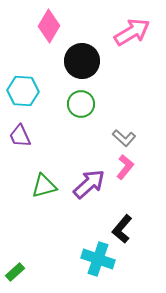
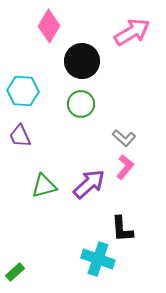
black L-shape: rotated 44 degrees counterclockwise
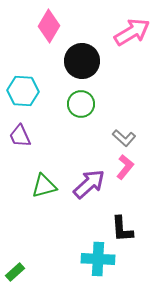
cyan cross: rotated 16 degrees counterclockwise
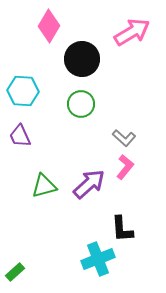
black circle: moved 2 px up
cyan cross: rotated 24 degrees counterclockwise
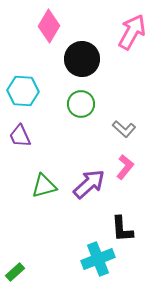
pink arrow: rotated 30 degrees counterclockwise
gray L-shape: moved 9 px up
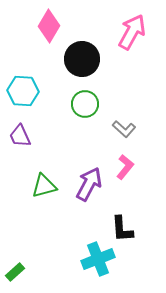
green circle: moved 4 px right
purple arrow: rotated 20 degrees counterclockwise
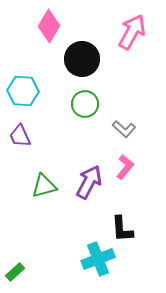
purple arrow: moved 2 px up
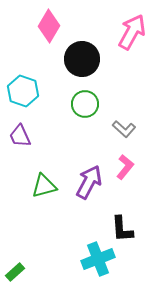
cyan hexagon: rotated 16 degrees clockwise
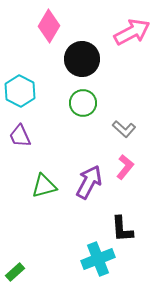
pink arrow: rotated 33 degrees clockwise
cyan hexagon: moved 3 px left; rotated 8 degrees clockwise
green circle: moved 2 px left, 1 px up
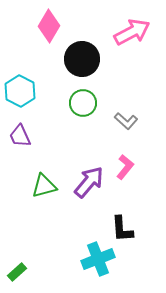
gray L-shape: moved 2 px right, 8 px up
purple arrow: rotated 12 degrees clockwise
green rectangle: moved 2 px right
